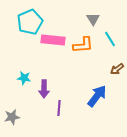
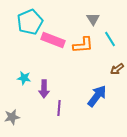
pink rectangle: rotated 15 degrees clockwise
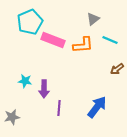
gray triangle: rotated 24 degrees clockwise
cyan line: moved 1 px down; rotated 35 degrees counterclockwise
cyan star: moved 1 px right, 3 px down
blue arrow: moved 11 px down
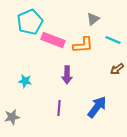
cyan line: moved 3 px right
purple arrow: moved 23 px right, 14 px up
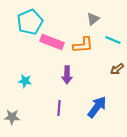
pink rectangle: moved 1 px left, 2 px down
gray star: rotated 14 degrees clockwise
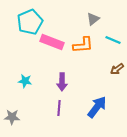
purple arrow: moved 5 px left, 7 px down
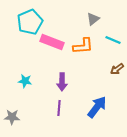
orange L-shape: moved 1 px down
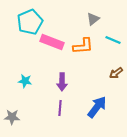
brown arrow: moved 1 px left, 4 px down
purple line: moved 1 px right
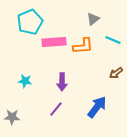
pink rectangle: moved 2 px right; rotated 25 degrees counterclockwise
purple line: moved 4 px left, 1 px down; rotated 35 degrees clockwise
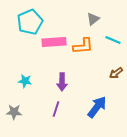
purple line: rotated 21 degrees counterclockwise
gray star: moved 2 px right, 5 px up
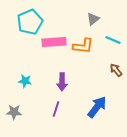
orange L-shape: rotated 10 degrees clockwise
brown arrow: moved 3 px up; rotated 88 degrees clockwise
